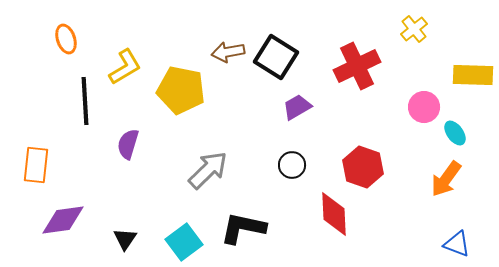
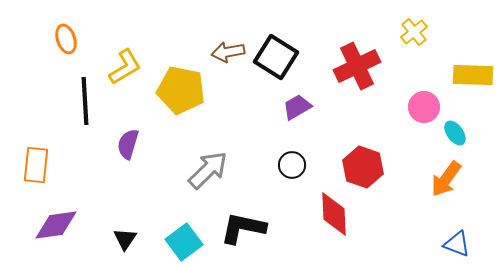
yellow cross: moved 3 px down
purple diamond: moved 7 px left, 5 px down
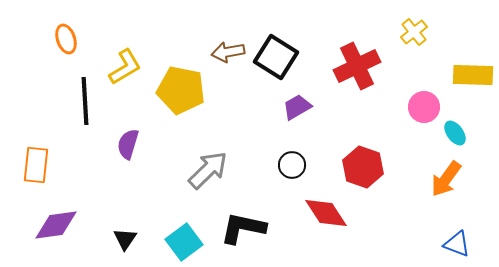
red diamond: moved 8 px left, 1 px up; rotated 30 degrees counterclockwise
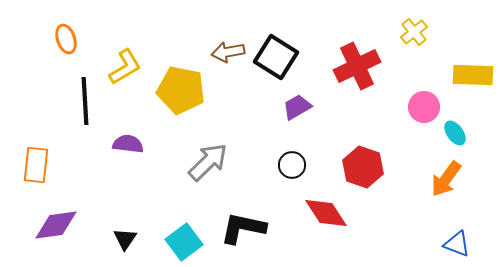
purple semicircle: rotated 80 degrees clockwise
gray arrow: moved 8 px up
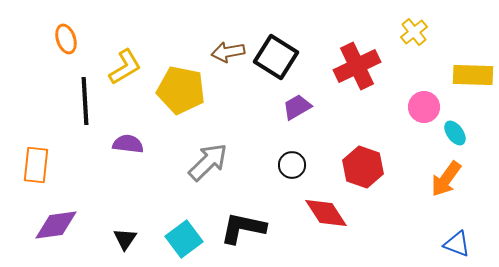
cyan square: moved 3 px up
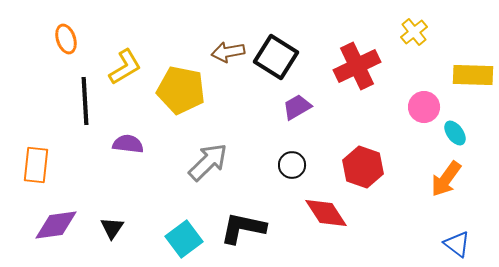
black triangle: moved 13 px left, 11 px up
blue triangle: rotated 16 degrees clockwise
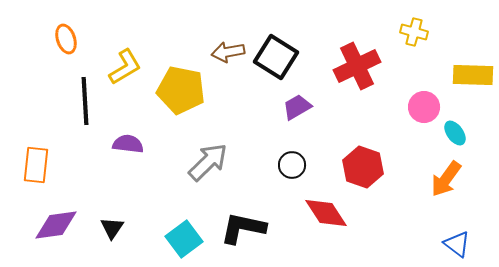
yellow cross: rotated 36 degrees counterclockwise
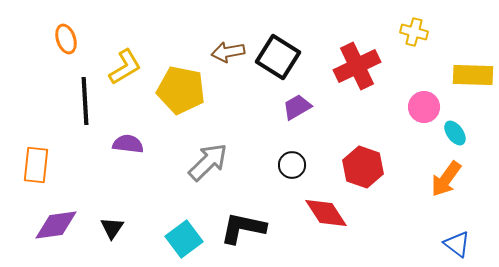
black square: moved 2 px right
